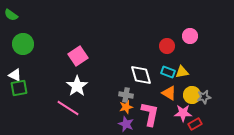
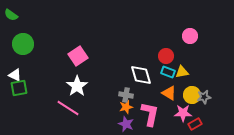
red circle: moved 1 px left, 10 px down
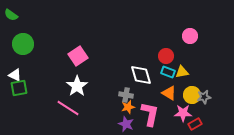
orange star: moved 2 px right
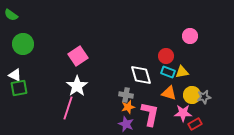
orange triangle: rotated 14 degrees counterclockwise
pink line: rotated 75 degrees clockwise
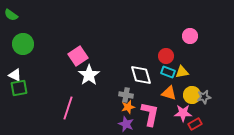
white star: moved 12 px right, 11 px up
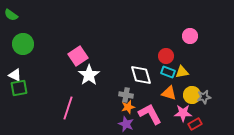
pink L-shape: rotated 40 degrees counterclockwise
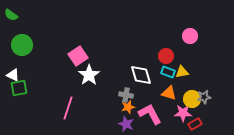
green circle: moved 1 px left, 1 px down
white triangle: moved 2 px left
yellow circle: moved 4 px down
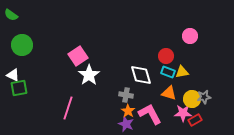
orange star: moved 4 px down; rotated 24 degrees counterclockwise
red rectangle: moved 4 px up
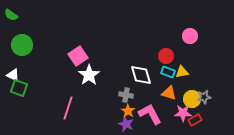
green square: rotated 30 degrees clockwise
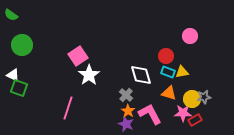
gray cross: rotated 32 degrees clockwise
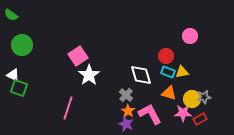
red rectangle: moved 5 px right, 1 px up
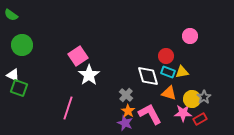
white diamond: moved 7 px right, 1 px down
gray star: rotated 24 degrees counterclockwise
purple star: moved 1 px left, 1 px up
